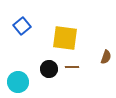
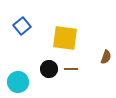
brown line: moved 1 px left, 2 px down
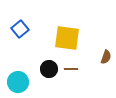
blue square: moved 2 px left, 3 px down
yellow square: moved 2 px right
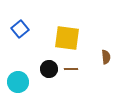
brown semicircle: rotated 24 degrees counterclockwise
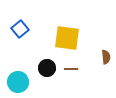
black circle: moved 2 px left, 1 px up
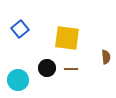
cyan circle: moved 2 px up
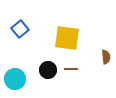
black circle: moved 1 px right, 2 px down
cyan circle: moved 3 px left, 1 px up
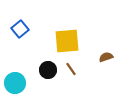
yellow square: moved 3 px down; rotated 12 degrees counterclockwise
brown semicircle: rotated 104 degrees counterclockwise
brown line: rotated 56 degrees clockwise
cyan circle: moved 4 px down
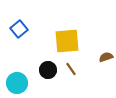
blue square: moved 1 px left
cyan circle: moved 2 px right
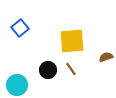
blue square: moved 1 px right, 1 px up
yellow square: moved 5 px right
cyan circle: moved 2 px down
